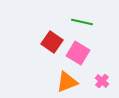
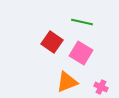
pink square: moved 3 px right
pink cross: moved 1 px left, 6 px down; rotated 16 degrees counterclockwise
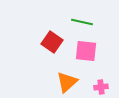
pink square: moved 5 px right, 2 px up; rotated 25 degrees counterclockwise
orange triangle: rotated 20 degrees counterclockwise
pink cross: rotated 32 degrees counterclockwise
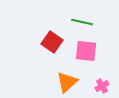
pink cross: moved 1 px right, 1 px up; rotated 24 degrees counterclockwise
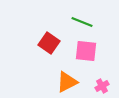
green line: rotated 10 degrees clockwise
red square: moved 3 px left, 1 px down
orange triangle: rotated 15 degrees clockwise
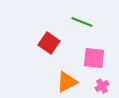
pink square: moved 8 px right, 7 px down
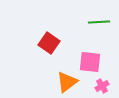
green line: moved 17 px right; rotated 25 degrees counterclockwise
pink square: moved 4 px left, 4 px down
orange triangle: rotated 10 degrees counterclockwise
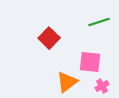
green line: rotated 15 degrees counterclockwise
red square: moved 5 px up; rotated 10 degrees clockwise
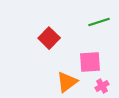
pink square: rotated 10 degrees counterclockwise
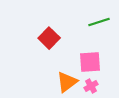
pink cross: moved 11 px left
